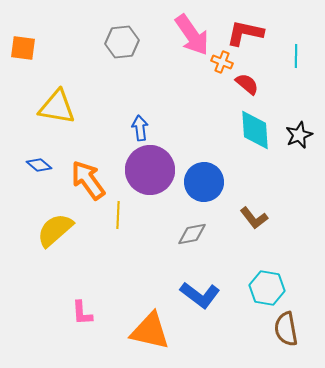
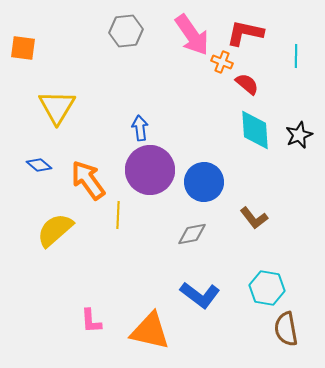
gray hexagon: moved 4 px right, 11 px up
yellow triangle: rotated 51 degrees clockwise
pink L-shape: moved 9 px right, 8 px down
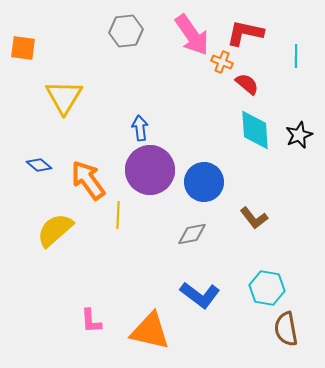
yellow triangle: moved 7 px right, 10 px up
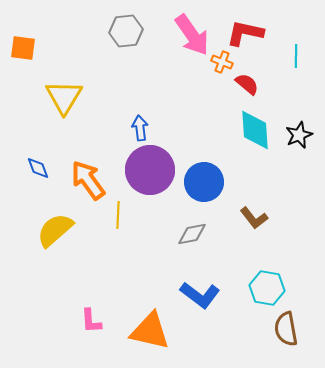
blue diamond: moved 1 px left, 3 px down; rotated 30 degrees clockwise
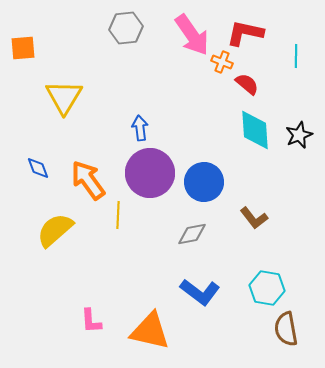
gray hexagon: moved 3 px up
orange square: rotated 12 degrees counterclockwise
purple circle: moved 3 px down
blue L-shape: moved 3 px up
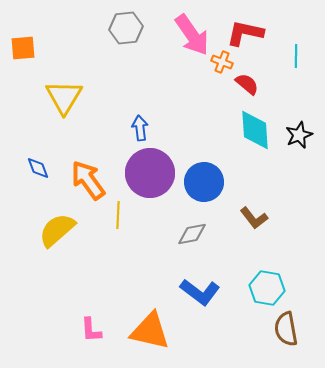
yellow semicircle: moved 2 px right
pink L-shape: moved 9 px down
